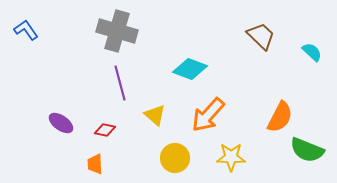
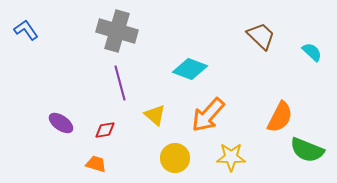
red diamond: rotated 20 degrees counterclockwise
orange trapezoid: moved 1 px right; rotated 110 degrees clockwise
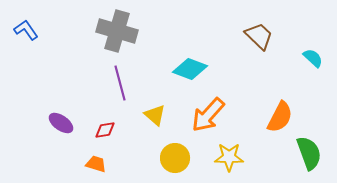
brown trapezoid: moved 2 px left
cyan semicircle: moved 1 px right, 6 px down
green semicircle: moved 2 px right, 3 px down; rotated 132 degrees counterclockwise
yellow star: moved 2 px left
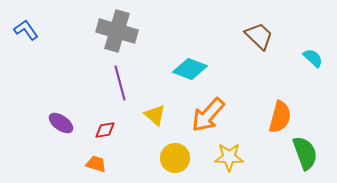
orange semicircle: rotated 12 degrees counterclockwise
green semicircle: moved 4 px left
